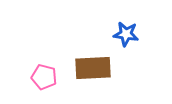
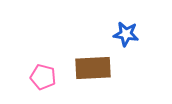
pink pentagon: moved 1 px left
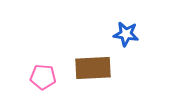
pink pentagon: rotated 10 degrees counterclockwise
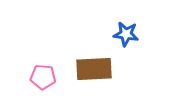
brown rectangle: moved 1 px right, 1 px down
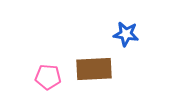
pink pentagon: moved 5 px right
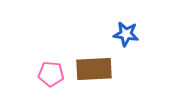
pink pentagon: moved 3 px right, 3 px up
